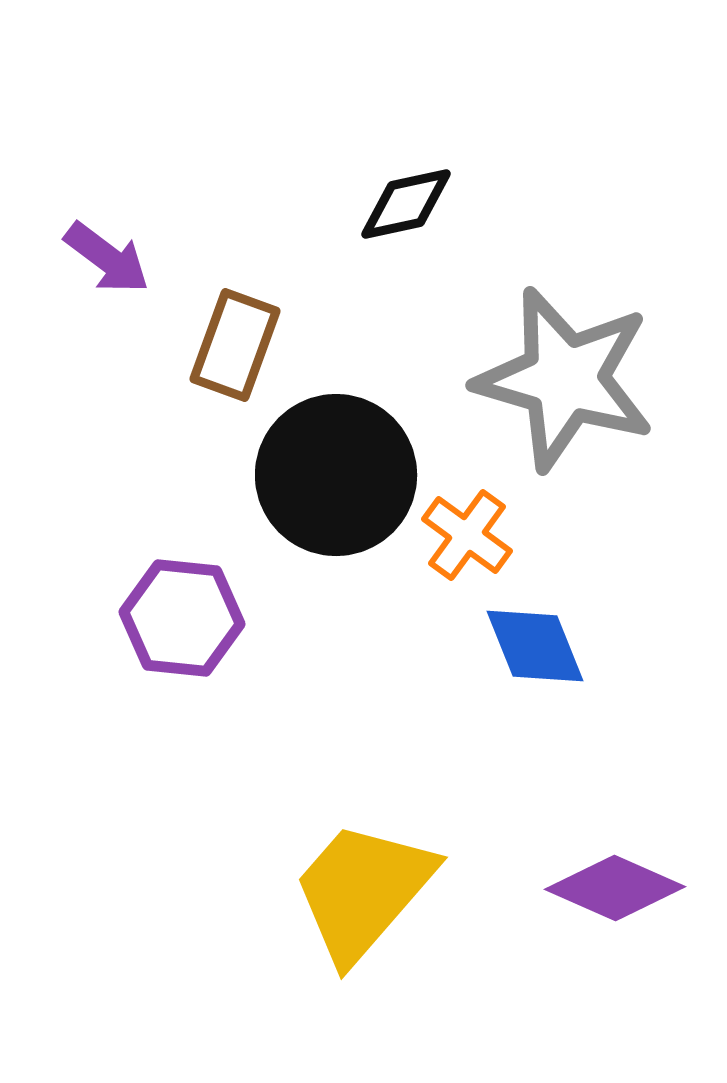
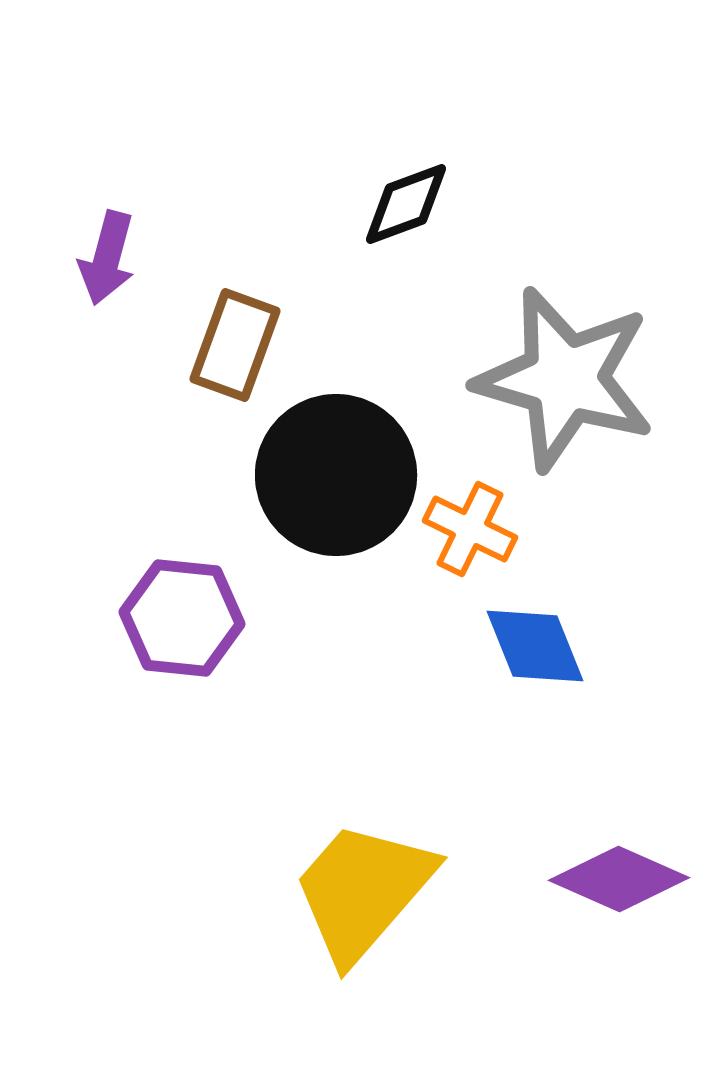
black diamond: rotated 8 degrees counterclockwise
purple arrow: rotated 68 degrees clockwise
orange cross: moved 3 px right, 6 px up; rotated 10 degrees counterclockwise
purple diamond: moved 4 px right, 9 px up
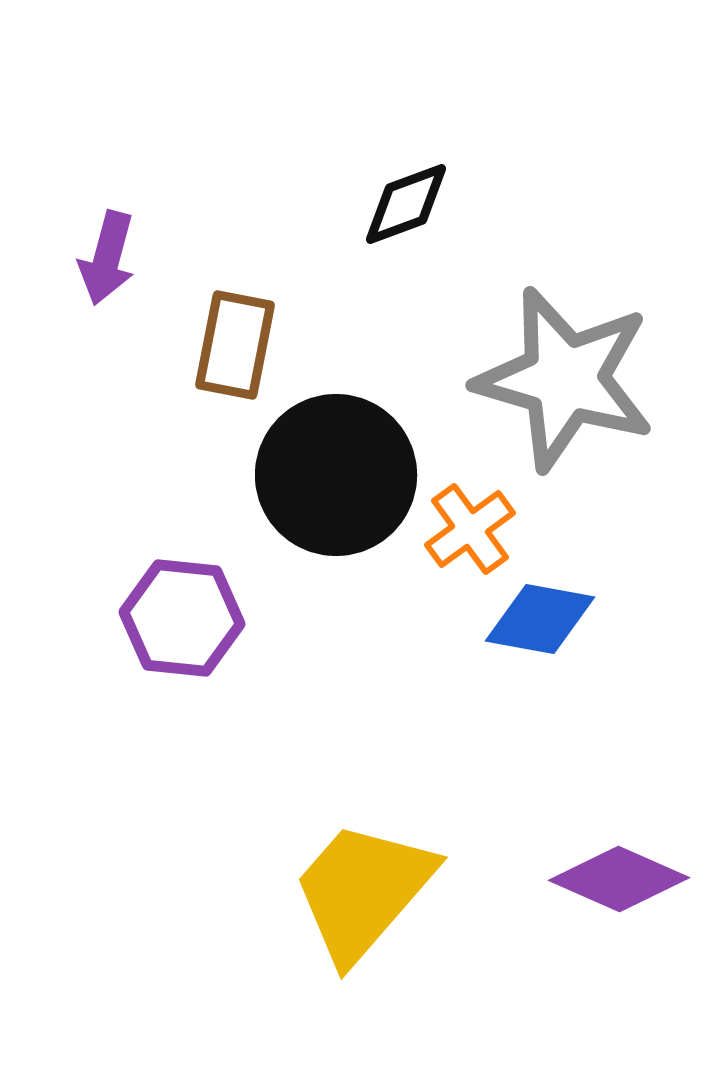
brown rectangle: rotated 9 degrees counterclockwise
orange cross: rotated 28 degrees clockwise
blue diamond: moved 5 px right, 27 px up; rotated 58 degrees counterclockwise
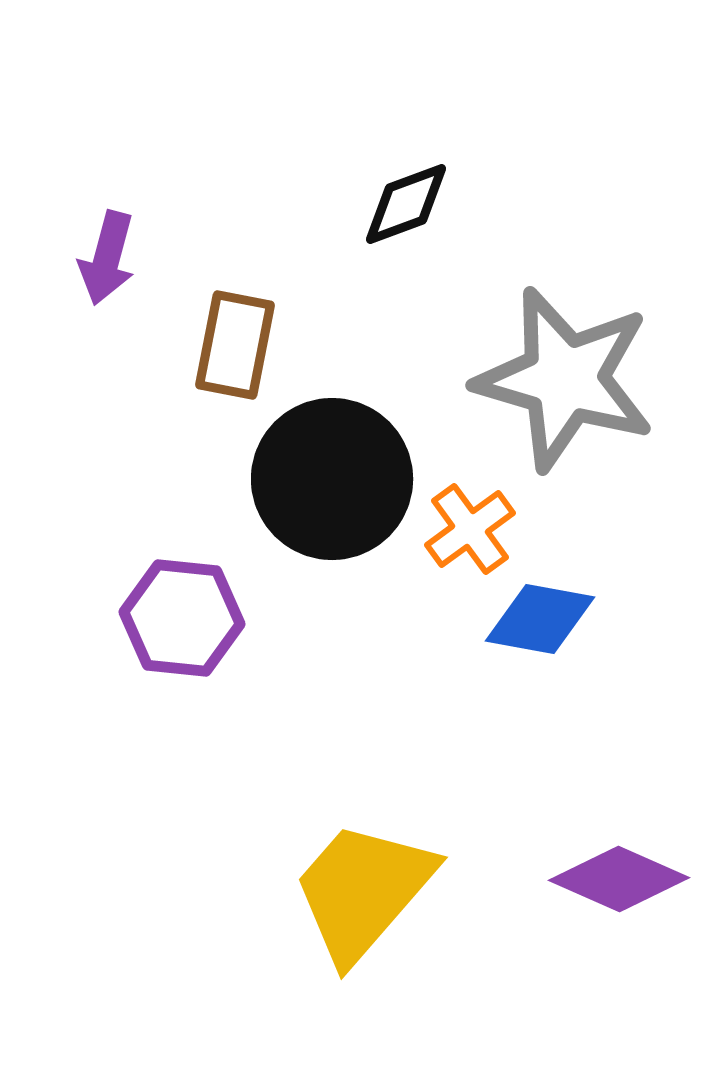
black circle: moved 4 px left, 4 px down
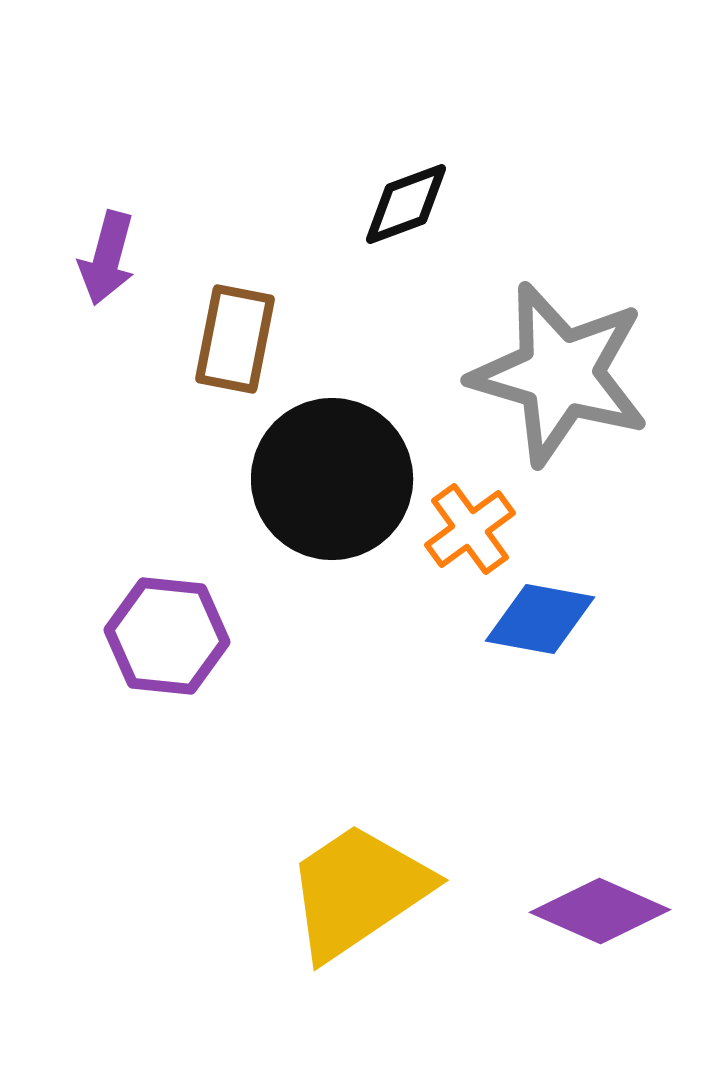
brown rectangle: moved 6 px up
gray star: moved 5 px left, 5 px up
purple hexagon: moved 15 px left, 18 px down
purple diamond: moved 19 px left, 32 px down
yellow trapezoid: moved 5 px left; rotated 15 degrees clockwise
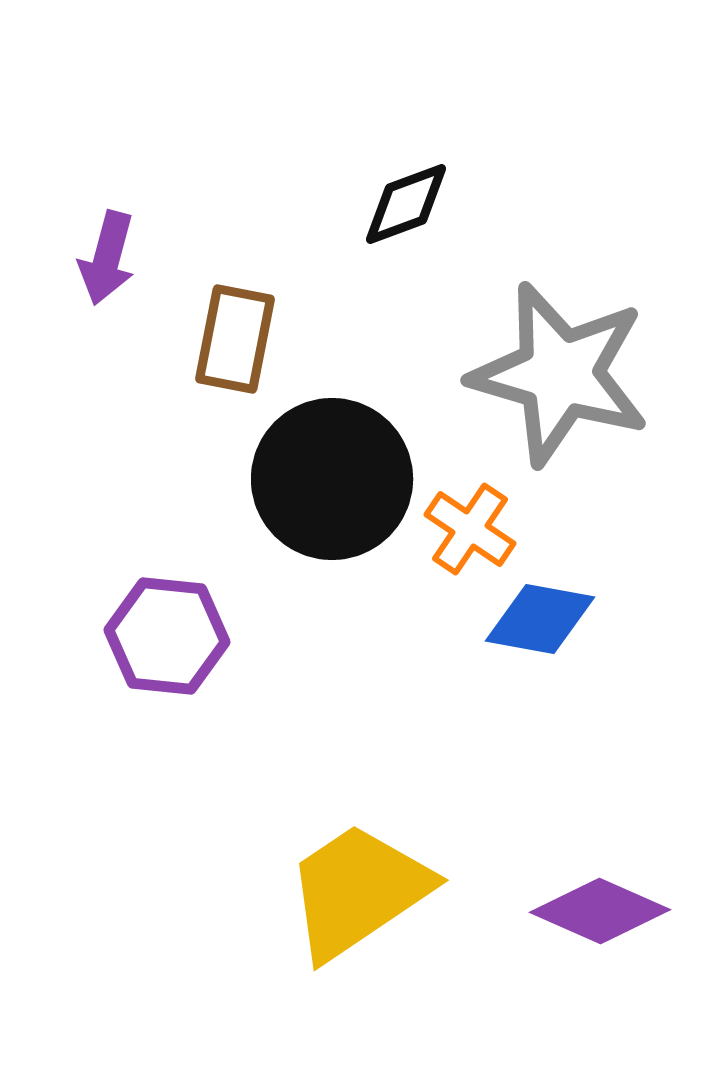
orange cross: rotated 20 degrees counterclockwise
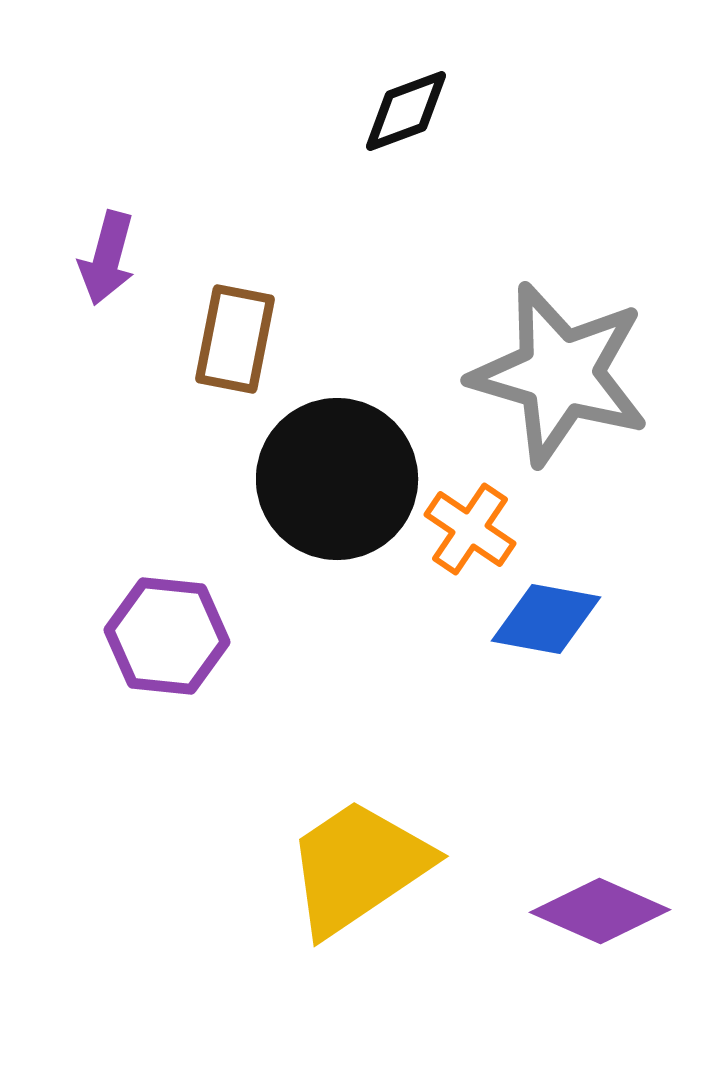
black diamond: moved 93 px up
black circle: moved 5 px right
blue diamond: moved 6 px right
yellow trapezoid: moved 24 px up
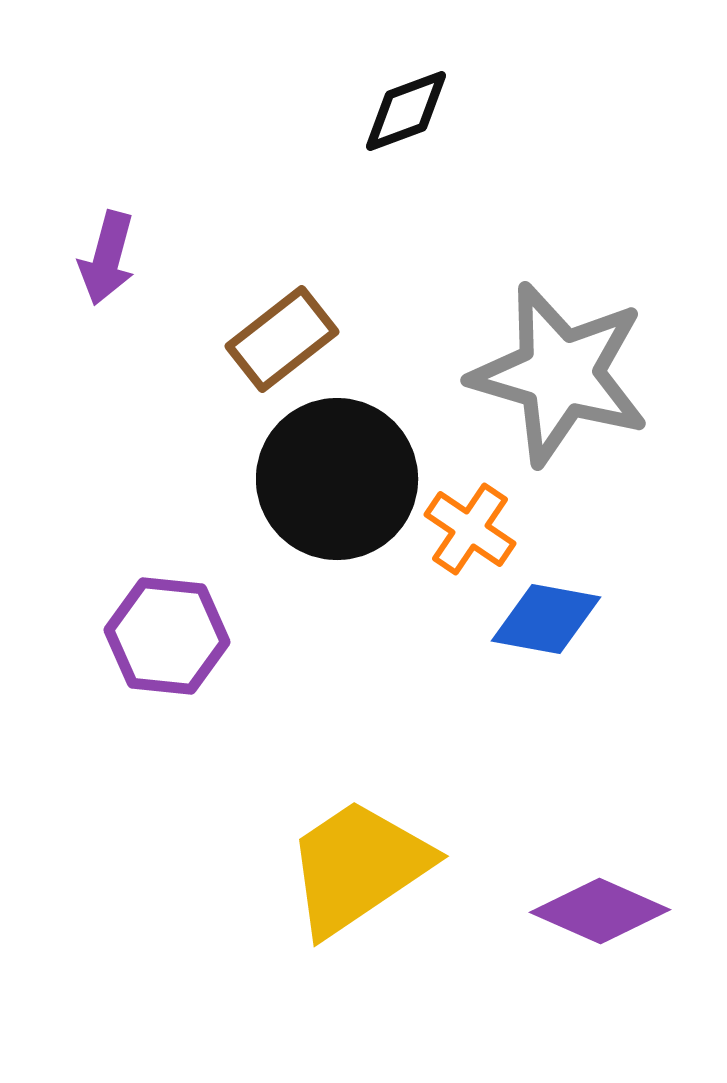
brown rectangle: moved 47 px right; rotated 41 degrees clockwise
